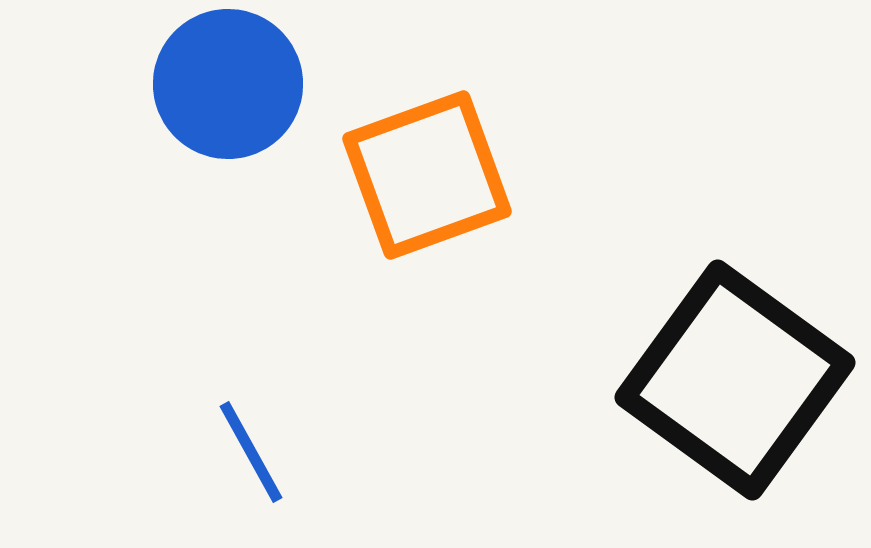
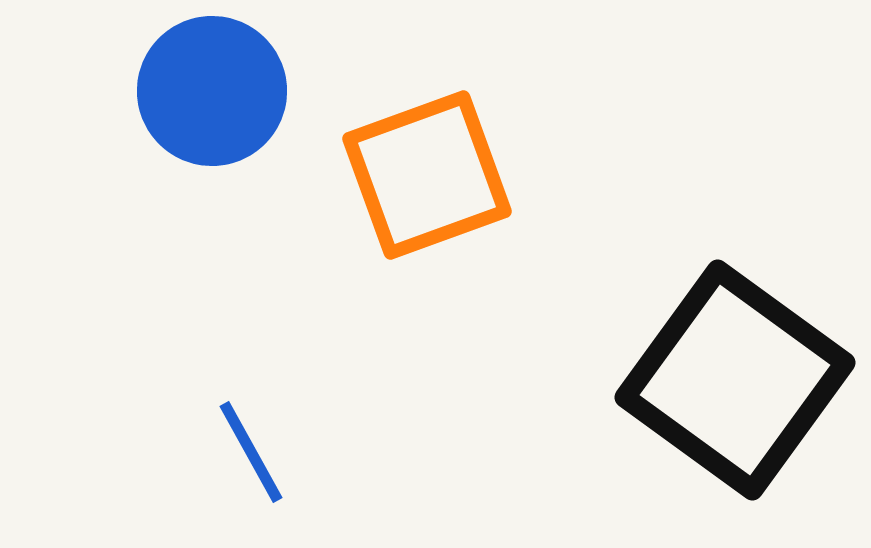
blue circle: moved 16 px left, 7 px down
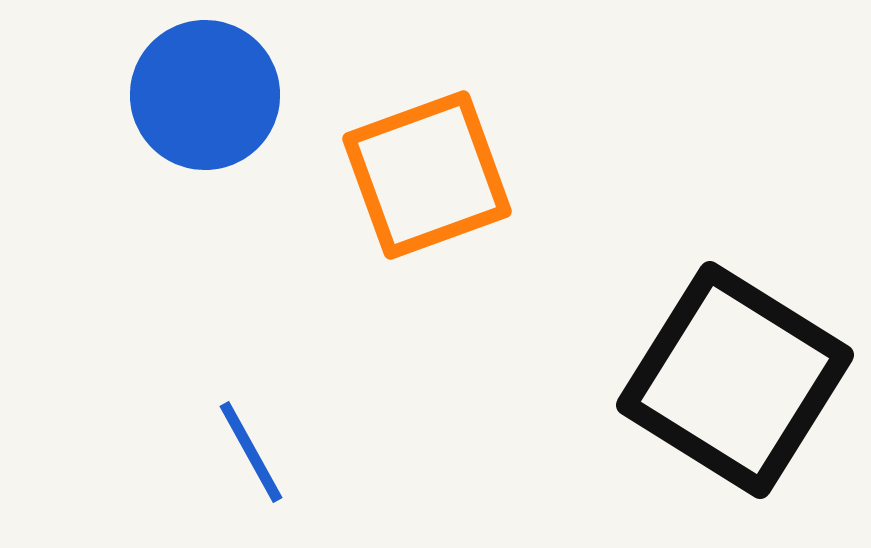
blue circle: moved 7 px left, 4 px down
black square: rotated 4 degrees counterclockwise
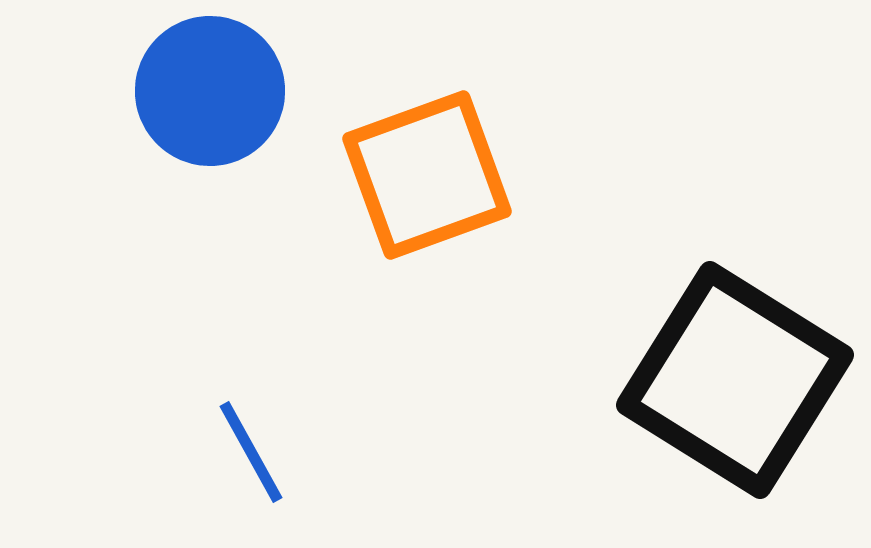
blue circle: moved 5 px right, 4 px up
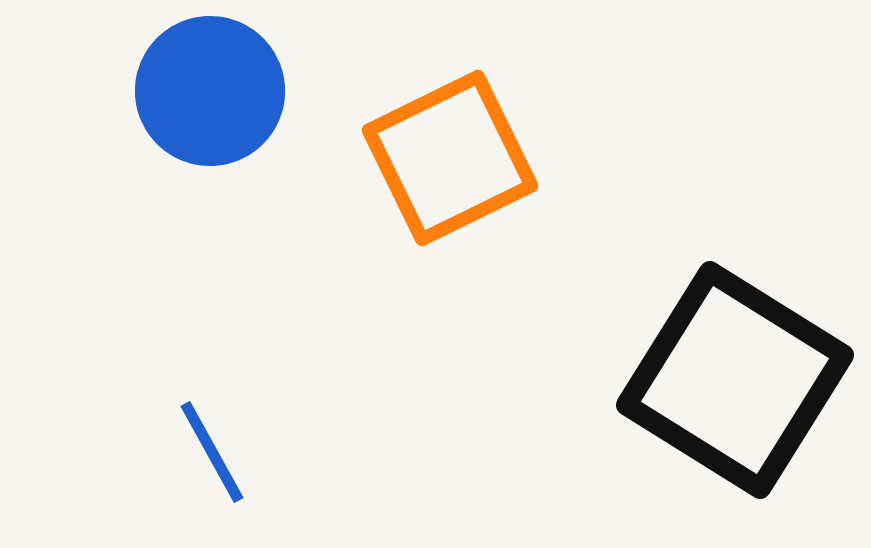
orange square: moved 23 px right, 17 px up; rotated 6 degrees counterclockwise
blue line: moved 39 px left
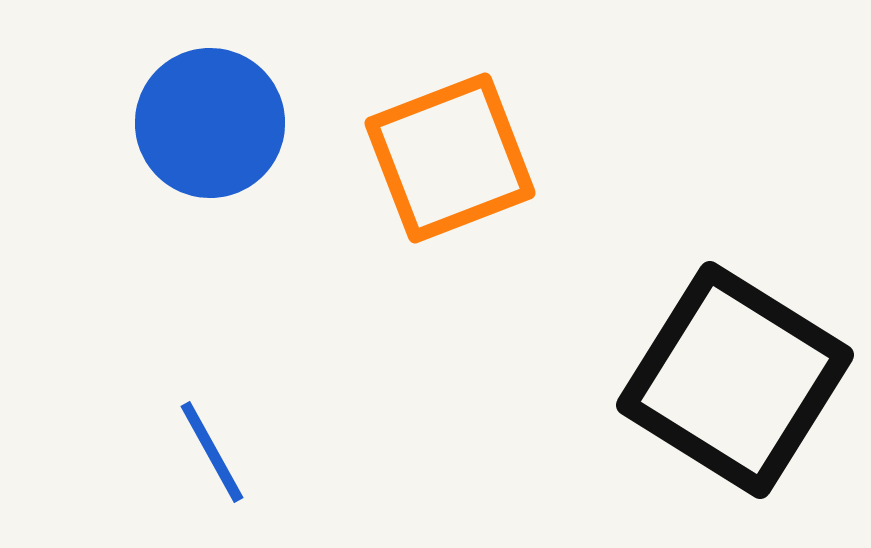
blue circle: moved 32 px down
orange square: rotated 5 degrees clockwise
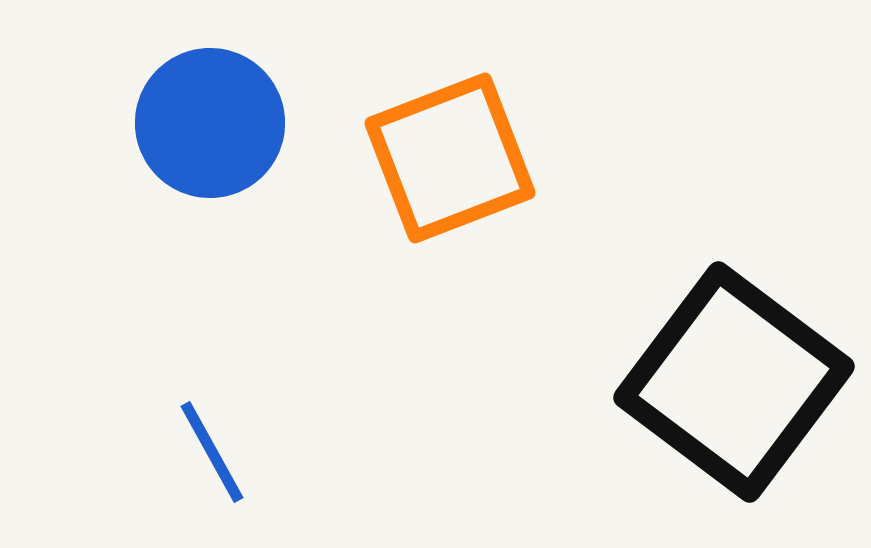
black square: moved 1 px left, 2 px down; rotated 5 degrees clockwise
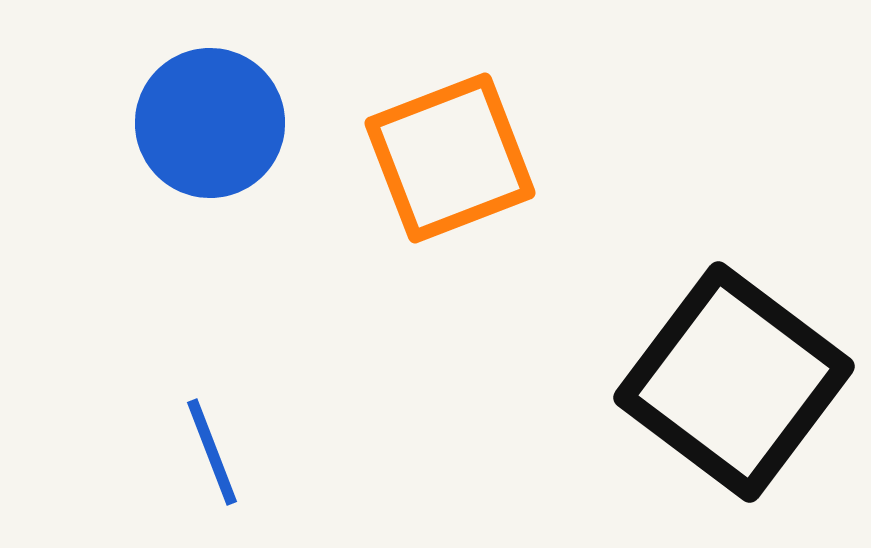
blue line: rotated 8 degrees clockwise
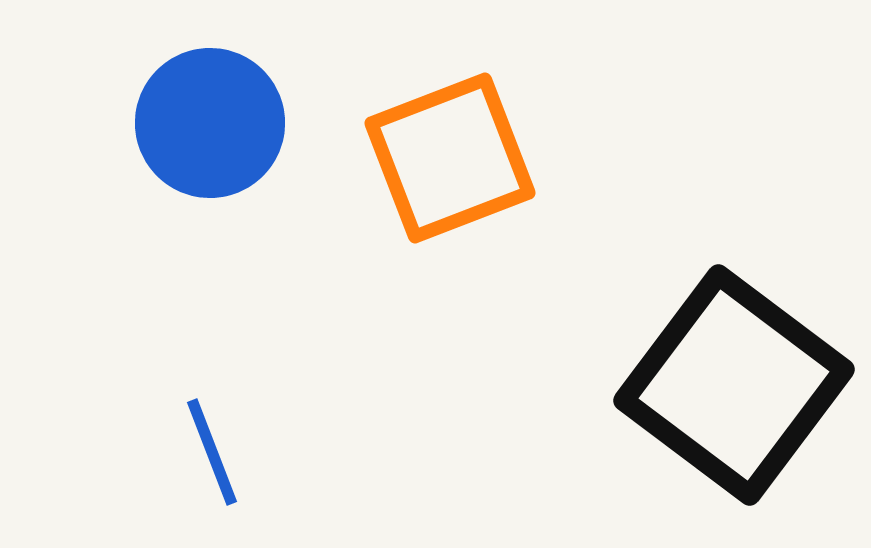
black square: moved 3 px down
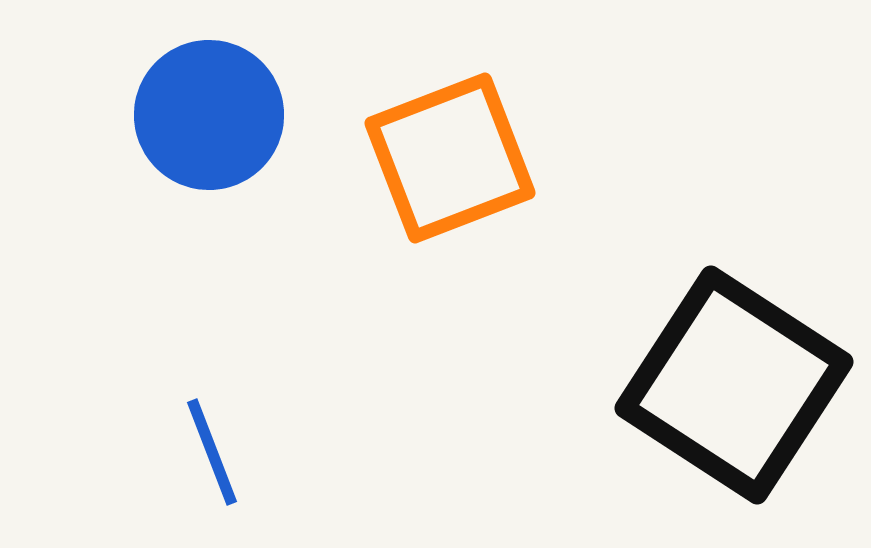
blue circle: moved 1 px left, 8 px up
black square: rotated 4 degrees counterclockwise
